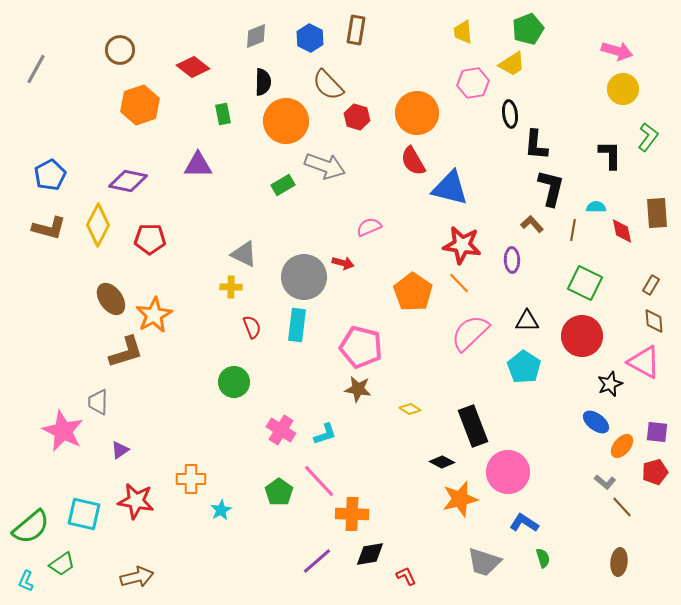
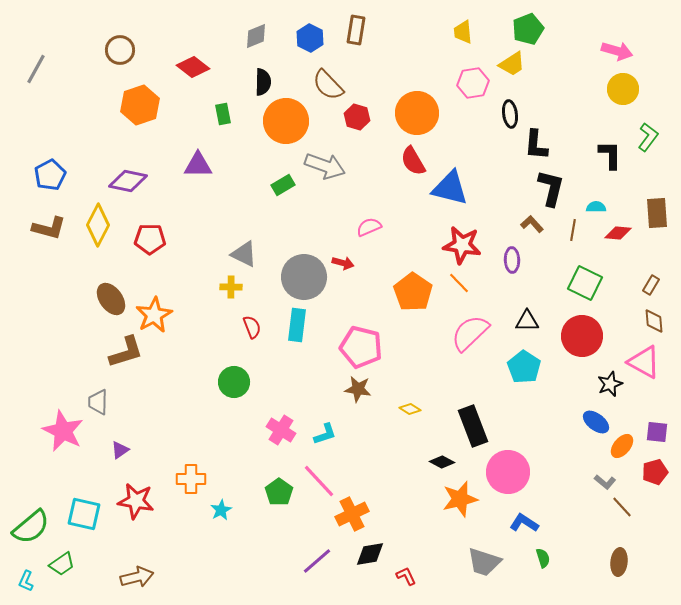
red diamond at (622, 231): moved 4 px left, 2 px down; rotated 72 degrees counterclockwise
orange cross at (352, 514): rotated 28 degrees counterclockwise
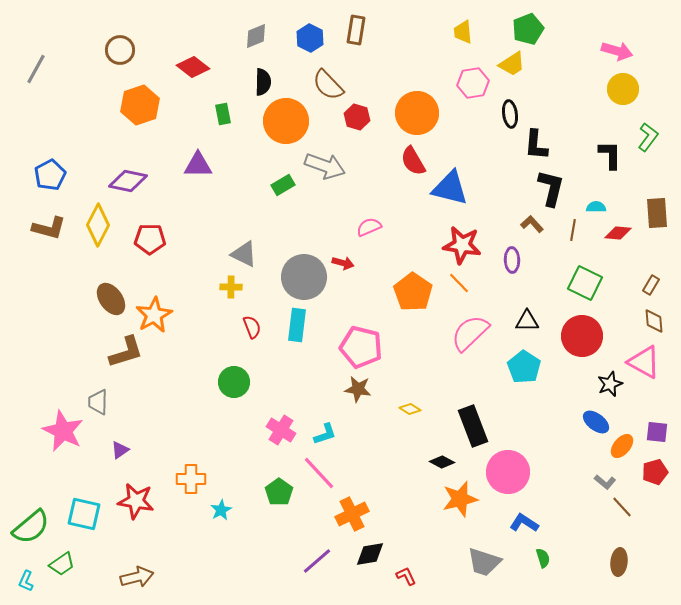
pink line at (319, 481): moved 8 px up
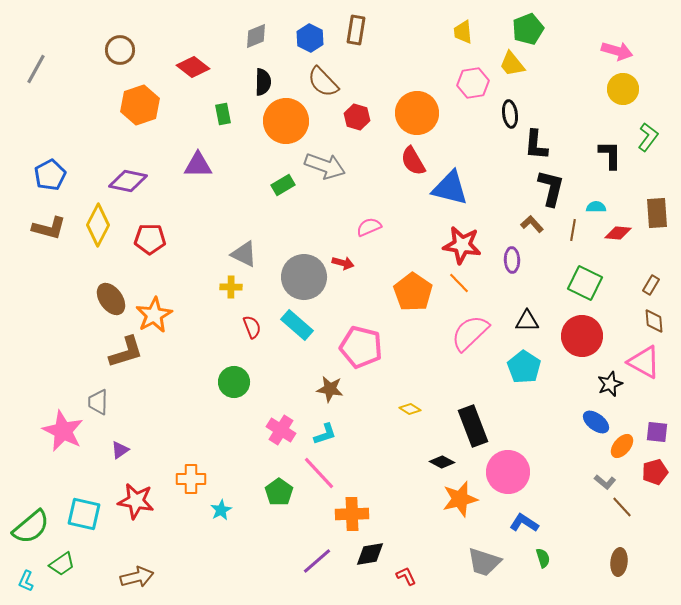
yellow trapezoid at (512, 64): rotated 84 degrees clockwise
brown semicircle at (328, 85): moved 5 px left, 3 px up
cyan rectangle at (297, 325): rotated 56 degrees counterclockwise
brown star at (358, 389): moved 28 px left
orange cross at (352, 514): rotated 24 degrees clockwise
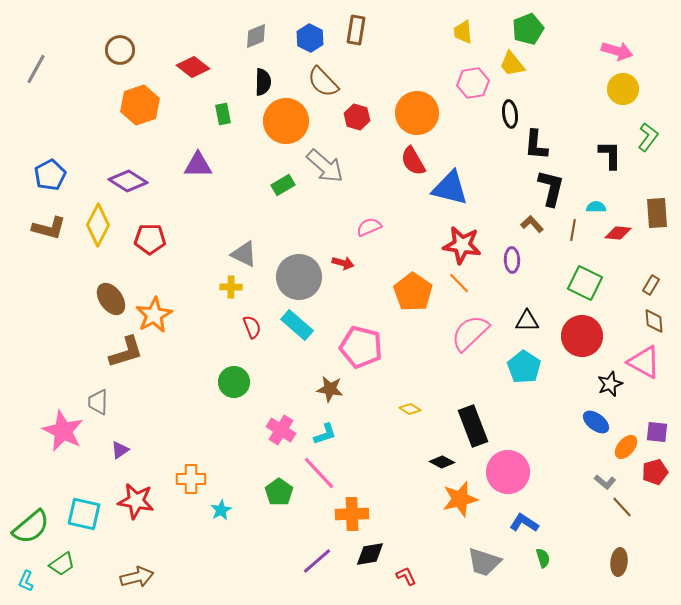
gray arrow at (325, 166): rotated 21 degrees clockwise
purple diamond at (128, 181): rotated 21 degrees clockwise
gray circle at (304, 277): moved 5 px left
orange ellipse at (622, 446): moved 4 px right, 1 px down
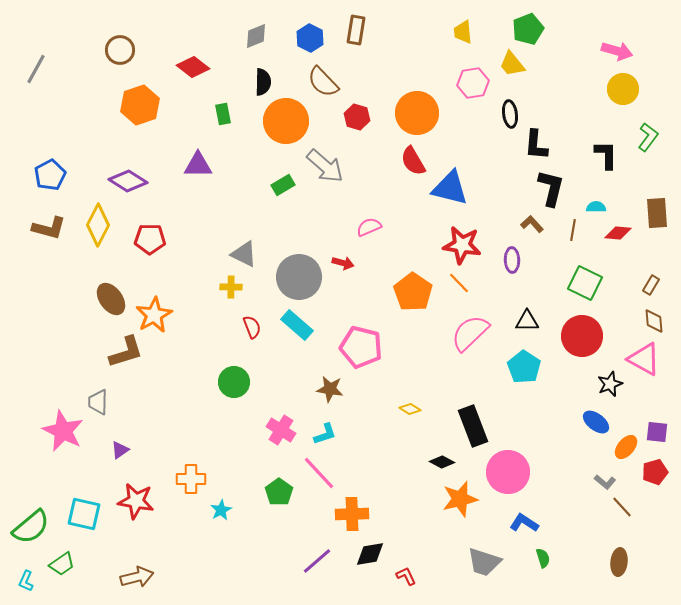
black L-shape at (610, 155): moved 4 px left
pink triangle at (644, 362): moved 3 px up
